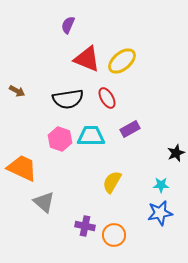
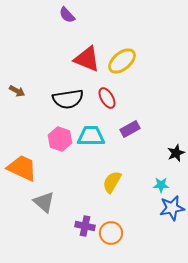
purple semicircle: moved 1 px left, 10 px up; rotated 66 degrees counterclockwise
blue star: moved 12 px right, 5 px up
orange circle: moved 3 px left, 2 px up
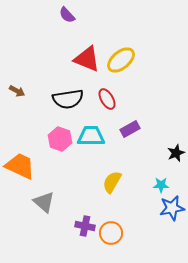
yellow ellipse: moved 1 px left, 1 px up
red ellipse: moved 1 px down
orange trapezoid: moved 2 px left, 2 px up
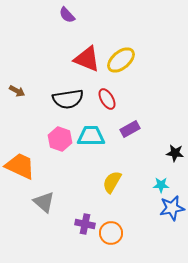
black star: moved 1 px left; rotated 30 degrees clockwise
purple cross: moved 2 px up
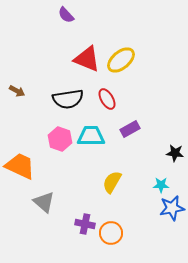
purple semicircle: moved 1 px left
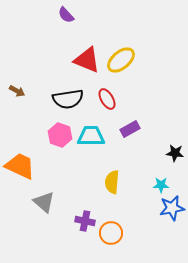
red triangle: moved 1 px down
pink hexagon: moved 4 px up
yellow semicircle: rotated 25 degrees counterclockwise
purple cross: moved 3 px up
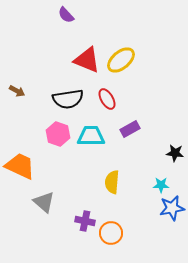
pink hexagon: moved 2 px left, 1 px up
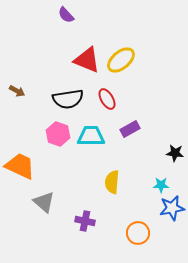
orange circle: moved 27 px right
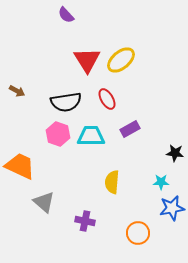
red triangle: rotated 36 degrees clockwise
black semicircle: moved 2 px left, 3 px down
cyan star: moved 3 px up
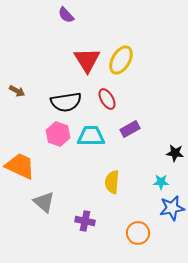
yellow ellipse: rotated 20 degrees counterclockwise
